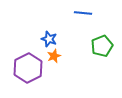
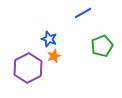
blue line: rotated 36 degrees counterclockwise
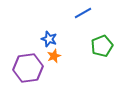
purple hexagon: rotated 20 degrees clockwise
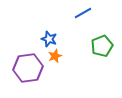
orange star: moved 1 px right
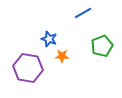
orange star: moved 7 px right; rotated 24 degrees clockwise
purple hexagon: rotated 16 degrees clockwise
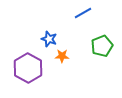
purple hexagon: rotated 20 degrees clockwise
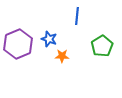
blue line: moved 6 px left, 3 px down; rotated 54 degrees counterclockwise
green pentagon: rotated 10 degrees counterclockwise
purple hexagon: moved 10 px left, 24 px up; rotated 8 degrees clockwise
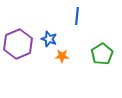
green pentagon: moved 8 px down
